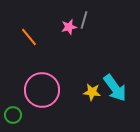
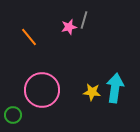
cyan arrow: rotated 136 degrees counterclockwise
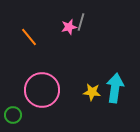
gray line: moved 3 px left, 2 px down
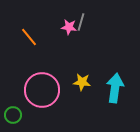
pink star: rotated 21 degrees clockwise
yellow star: moved 10 px left, 10 px up
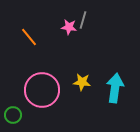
gray line: moved 2 px right, 2 px up
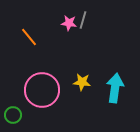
pink star: moved 4 px up
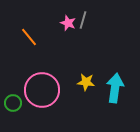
pink star: moved 1 px left; rotated 14 degrees clockwise
yellow star: moved 4 px right
green circle: moved 12 px up
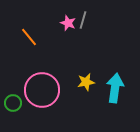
yellow star: rotated 18 degrees counterclockwise
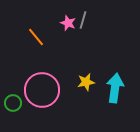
orange line: moved 7 px right
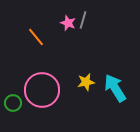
cyan arrow: rotated 40 degrees counterclockwise
